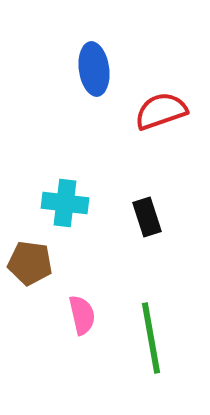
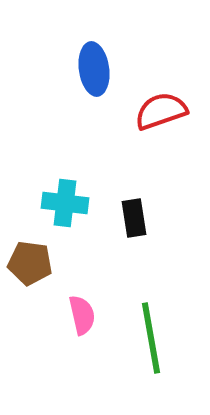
black rectangle: moved 13 px left, 1 px down; rotated 9 degrees clockwise
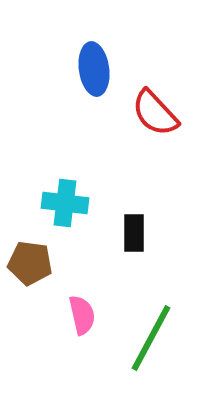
red semicircle: moved 6 px left, 2 px down; rotated 114 degrees counterclockwise
black rectangle: moved 15 px down; rotated 9 degrees clockwise
green line: rotated 38 degrees clockwise
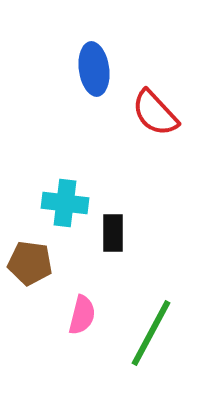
black rectangle: moved 21 px left
pink semicircle: rotated 27 degrees clockwise
green line: moved 5 px up
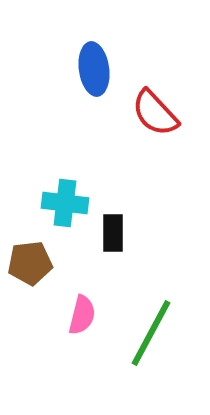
brown pentagon: rotated 15 degrees counterclockwise
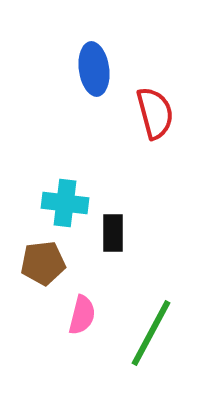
red semicircle: rotated 152 degrees counterclockwise
brown pentagon: moved 13 px right
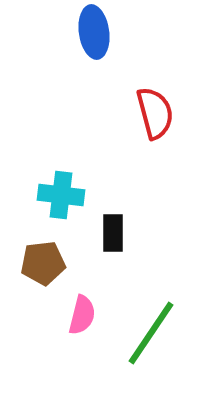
blue ellipse: moved 37 px up
cyan cross: moved 4 px left, 8 px up
green line: rotated 6 degrees clockwise
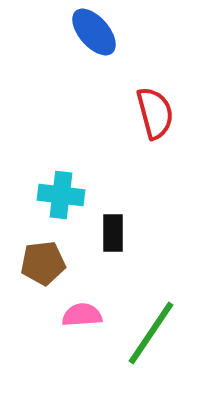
blue ellipse: rotated 33 degrees counterclockwise
pink semicircle: rotated 108 degrees counterclockwise
